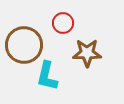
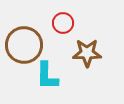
cyan L-shape: rotated 12 degrees counterclockwise
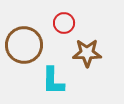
red circle: moved 1 px right
cyan L-shape: moved 6 px right, 5 px down
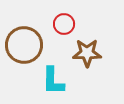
red circle: moved 1 px down
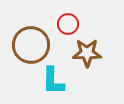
red circle: moved 4 px right
brown circle: moved 7 px right
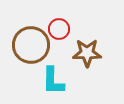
red circle: moved 9 px left, 5 px down
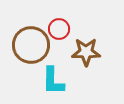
brown star: moved 1 px left, 1 px up
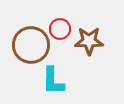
red circle: moved 1 px right
brown star: moved 3 px right, 11 px up
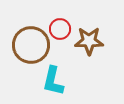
cyan L-shape: rotated 12 degrees clockwise
